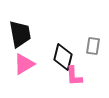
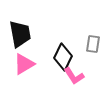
gray rectangle: moved 2 px up
black diamond: rotated 12 degrees clockwise
pink L-shape: rotated 30 degrees counterclockwise
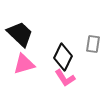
black trapezoid: rotated 36 degrees counterclockwise
pink triangle: rotated 15 degrees clockwise
pink L-shape: moved 9 px left, 2 px down
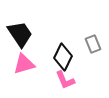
black trapezoid: rotated 12 degrees clockwise
gray rectangle: rotated 30 degrees counterclockwise
pink L-shape: moved 2 px down; rotated 10 degrees clockwise
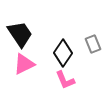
black diamond: moved 4 px up; rotated 8 degrees clockwise
pink triangle: rotated 10 degrees counterclockwise
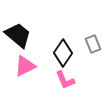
black trapezoid: moved 2 px left, 1 px down; rotated 16 degrees counterclockwise
pink triangle: moved 1 px right, 2 px down
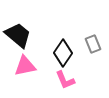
pink triangle: rotated 15 degrees clockwise
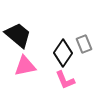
gray rectangle: moved 9 px left
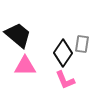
gray rectangle: moved 2 px left; rotated 30 degrees clockwise
pink triangle: rotated 10 degrees clockwise
